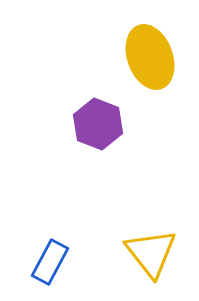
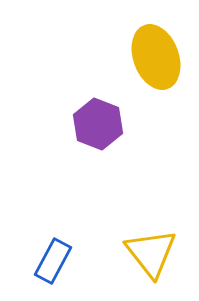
yellow ellipse: moved 6 px right
blue rectangle: moved 3 px right, 1 px up
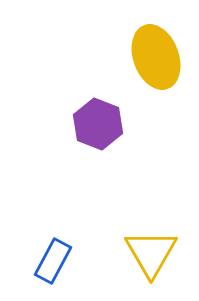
yellow triangle: rotated 8 degrees clockwise
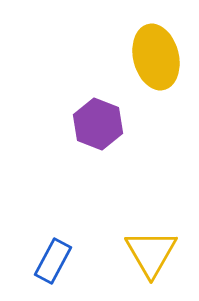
yellow ellipse: rotated 6 degrees clockwise
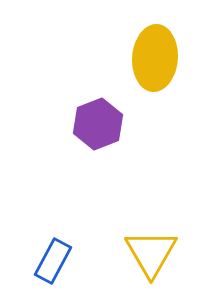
yellow ellipse: moved 1 px left, 1 px down; rotated 18 degrees clockwise
purple hexagon: rotated 18 degrees clockwise
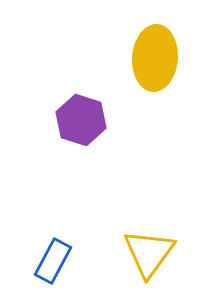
purple hexagon: moved 17 px left, 4 px up; rotated 21 degrees counterclockwise
yellow triangle: moved 2 px left; rotated 6 degrees clockwise
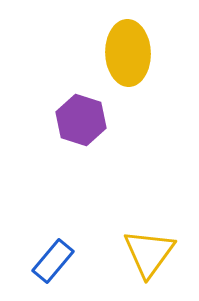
yellow ellipse: moved 27 px left, 5 px up; rotated 6 degrees counterclockwise
blue rectangle: rotated 12 degrees clockwise
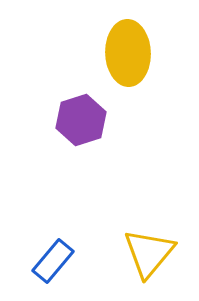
purple hexagon: rotated 24 degrees clockwise
yellow triangle: rotated 4 degrees clockwise
